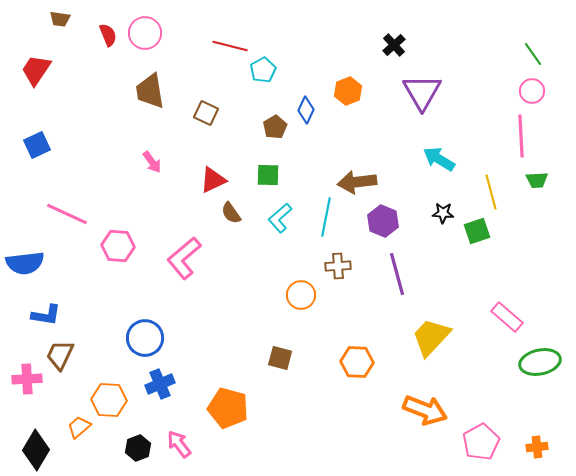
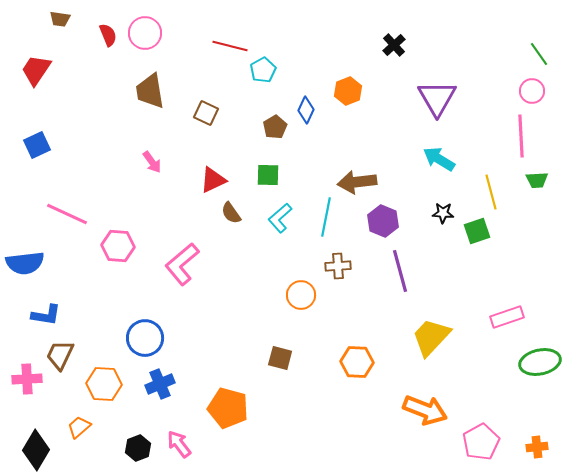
green line at (533, 54): moved 6 px right
purple triangle at (422, 92): moved 15 px right, 6 px down
pink L-shape at (184, 258): moved 2 px left, 6 px down
purple line at (397, 274): moved 3 px right, 3 px up
pink rectangle at (507, 317): rotated 60 degrees counterclockwise
orange hexagon at (109, 400): moved 5 px left, 16 px up
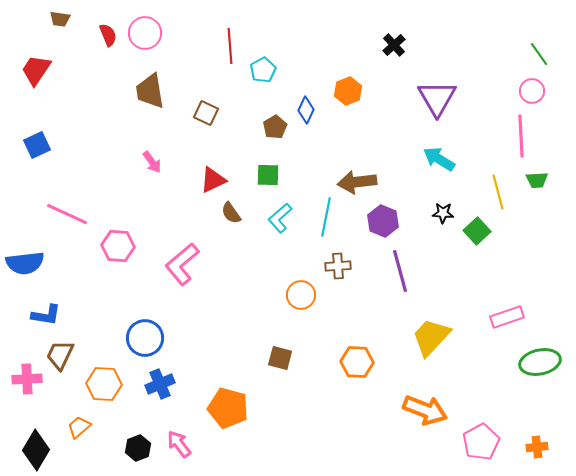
red line at (230, 46): rotated 72 degrees clockwise
yellow line at (491, 192): moved 7 px right
green square at (477, 231): rotated 24 degrees counterclockwise
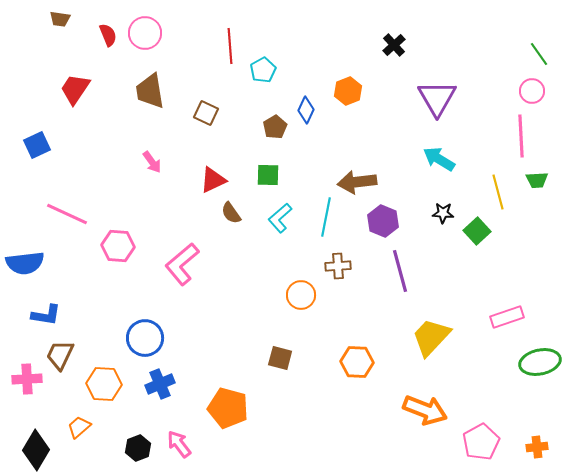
red trapezoid at (36, 70): moved 39 px right, 19 px down
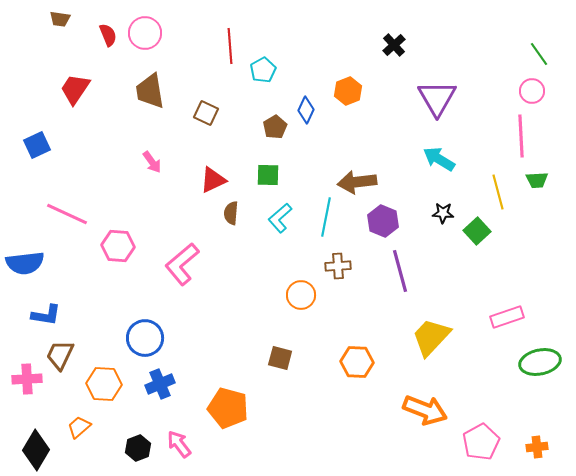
brown semicircle at (231, 213): rotated 40 degrees clockwise
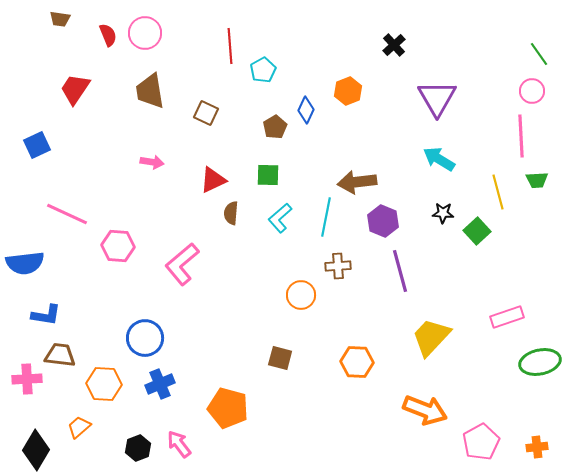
pink arrow at (152, 162): rotated 45 degrees counterclockwise
brown trapezoid at (60, 355): rotated 72 degrees clockwise
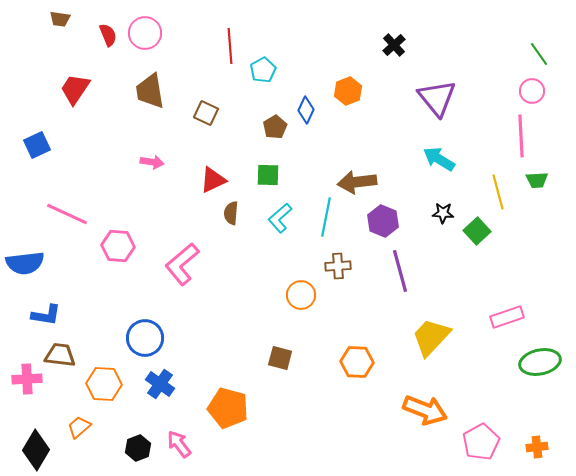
purple triangle at (437, 98): rotated 9 degrees counterclockwise
blue cross at (160, 384): rotated 32 degrees counterclockwise
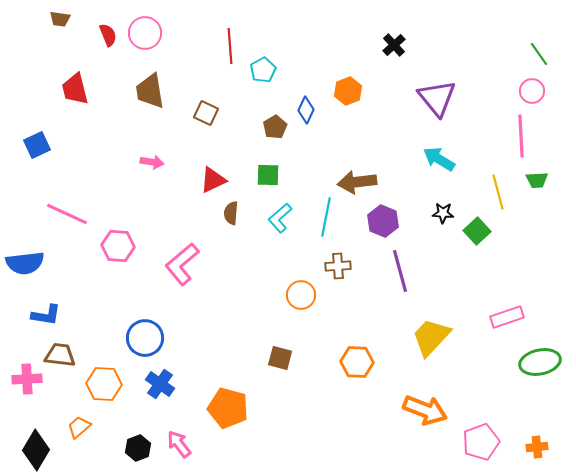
red trapezoid at (75, 89): rotated 48 degrees counterclockwise
pink pentagon at (481, 442): rotated 9 degrees clockwise
